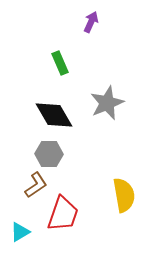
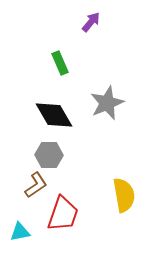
purple arrow: rotated 15 degrees clockwise
gray hexagon: moved 1 px down
cyan triangle: rotated 20 degrees clockwise
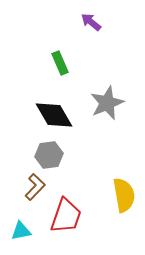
purple arrow: rotated 90 degrees counterclockwise
gray hexagon: rotated 8 degrees counterclockwise
brown L-shape: moved 1 px left, 2 px down; rotated 12 degrees counterclockwise
red trapezoid: moved 3 px right, 2 px down
cyan triangle: moved 1 px right, 1 px up
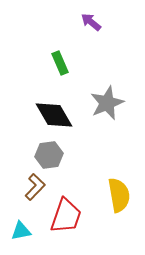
yellow semicircle: moved 5 px left
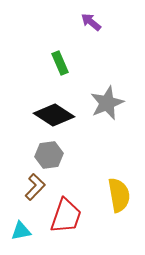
black diamond: rotated 27 degrees counterclockwise
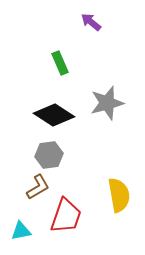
gray star: rotated 8 degrees clockwise
brown L-shape: moved 3 px right; rotated 16 degrees clockwise
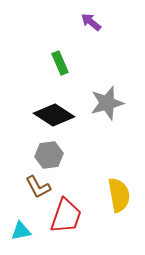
brown L-shape: rotated 92 degrees clockwise
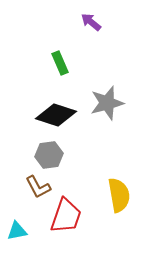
black diamond: moved 2 px right; rotated 15 degrees counterclockwise
cyan triangle: moved 4 px left
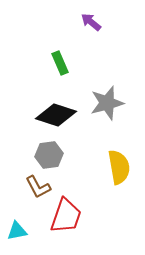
yellow semicircle: moved 28 px up
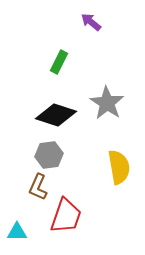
green rectangle: moved 1 px left, 1 px up; rotated 50 degrees clockwise
gray star: rotated 24 degrees counterclockwise
brown L-shape: rotated 52 degrees clockwise
cyan triangle: moved 1 px down; rotated 10 degrees clockwise
